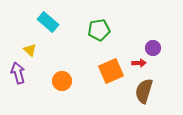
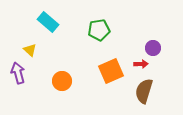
red arrow: moved 2 px right, 1 px down
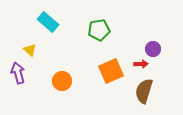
purple circle: moved 1 px down
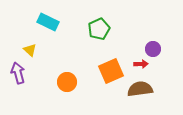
cyan rectangle: rotated 15 degrees counterclockwise
green pentagon: moved 1 px up; rotated 15 degrees counterclockwise
orange circle: moved 5 px right, 1 px down
brown semicircle: moved 4 px left, 2 px up; rotated 65 degrees clockwise
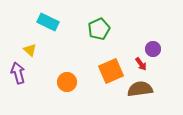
red arrow: rotated 56 degrees clockwise
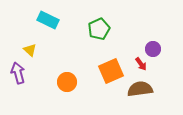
cyan rectangle: moved 2 px up
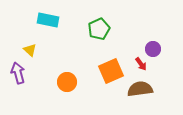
cyan rectangle: rotated 15 degrees counterclockwise
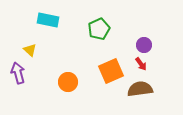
purple circle: moved 9 px left, 4 px up
orange circle: moved 1 px right
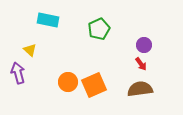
orange square: moved 17 px left, 14 px down
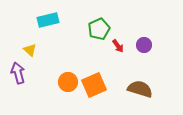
cyan rectangle: rotated 25 degrees counterclockwise
red arrow: moved 23 px left, 18 px up
brown semicircle: rotated 25 degrees clockwise
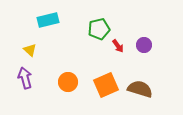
green pentagon: rotated 10 degrees clockwise
purple arrow: moved 7 px right, 5 px down
orange square: moved 12 px right
